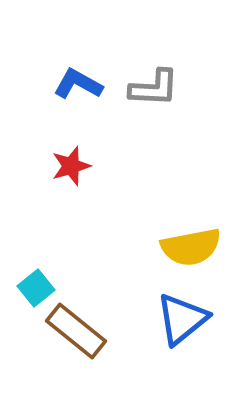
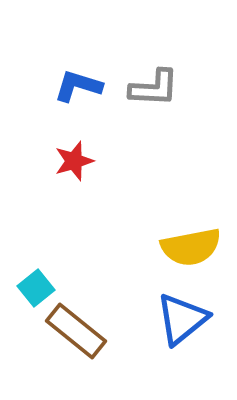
blue L-shape: moved 2 px down; rotated 12 degrees counterclockwise
red star: moved 3 px right, 5 px up
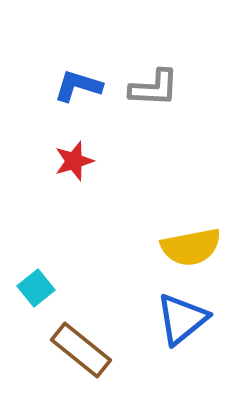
brown rectangle: moved 5 px right, 19 px down
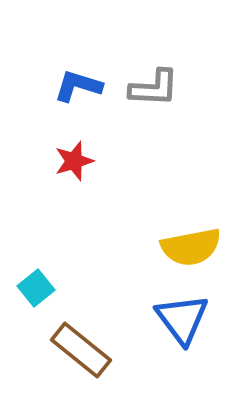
blue triangle: rotated 28 degrees counterclockwise
